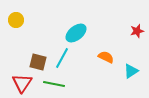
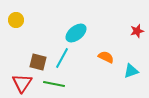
cyan triangle: rotated 14 degrees clockwise
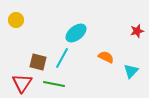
cyan triangle: rotated 28 degrees counterclockwise
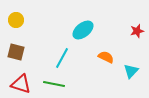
cyan ellipse: moved 7 px right, 3 px up
brown square: moved 22 px left, 10 px up
red triangle: moved 1 px left, 1 px down; rotated 45 degrees counterclockwise
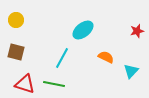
red triangle: moved 4 px right
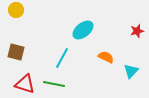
yellow circle: moved 10 px up
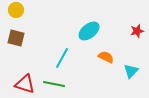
cyan ellipse: moved 6 px right, 1 px down
brown square: moved 14 px up
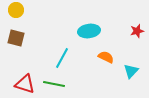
cyan ellipse: rotated 30 degrees clockwise
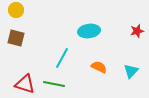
orange semicircle: moved 7 px left, 10 px down
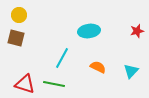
yellow circle: moved 3 px right, 5 px down
orange semicircle: moved 1 px left
